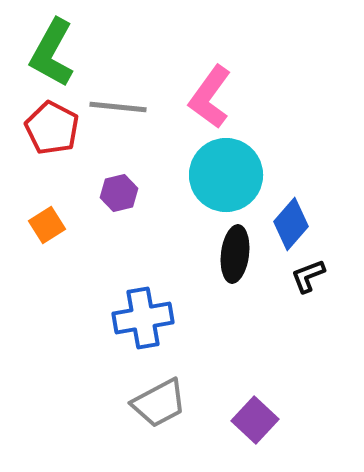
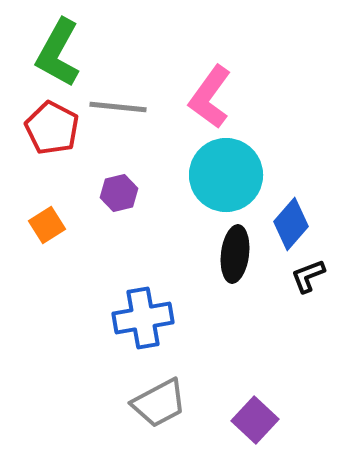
green L-shape: moved 6 px right
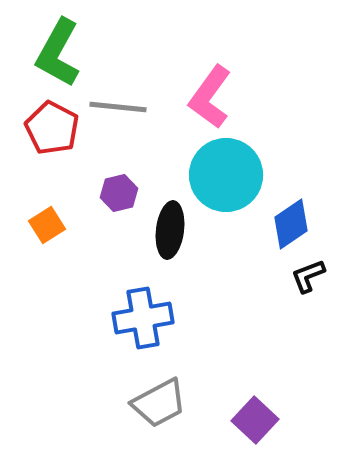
blue diamond: rotated 15 degrees clockwise
black ellipse: moved 65 px left, 24 px up
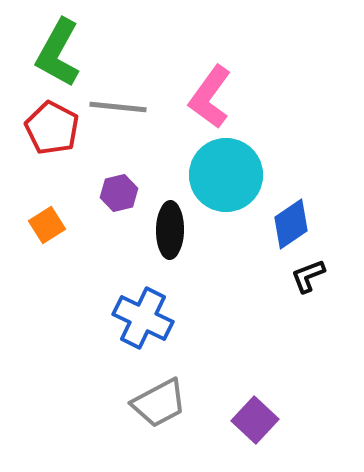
black ellipse: rotated 6 degrees counterclockwise
blue cross: rotated 36 degrees clockwise
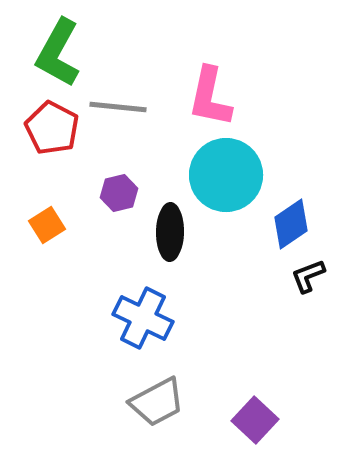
pink L-shape: rotated 24 degrees counterclockwise
black ellipse: moved 2 px down
gray trapezoid: moved 2 px left, 1 px up
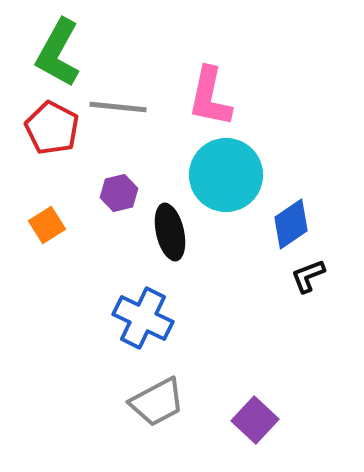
black ellipse: rotated 14 degrees counterclockwise
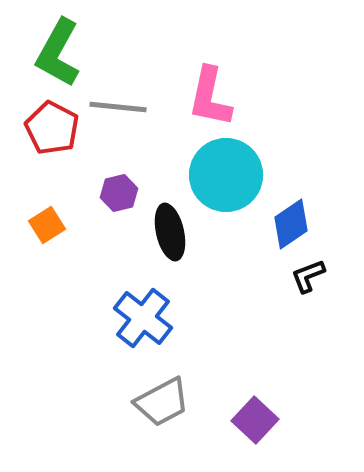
blue cross: rotated 12 degrees clockwise
gray trapezoid: moved 5 px right
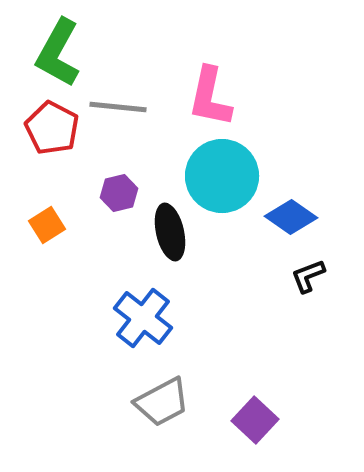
cyan circle: moved 4 px left, 1 px down
blue diamond: moved 7 px up; rotated 69 degrees clockwise
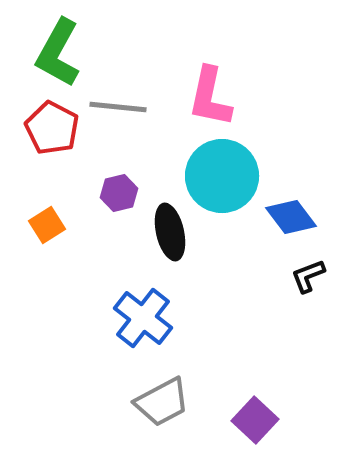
blue diamond: rotated 18 degrees clockwise
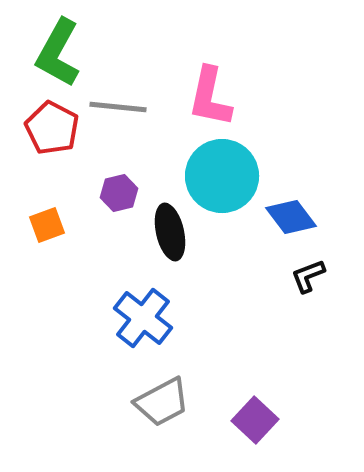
orange square: rotated 12 degrees clockwise
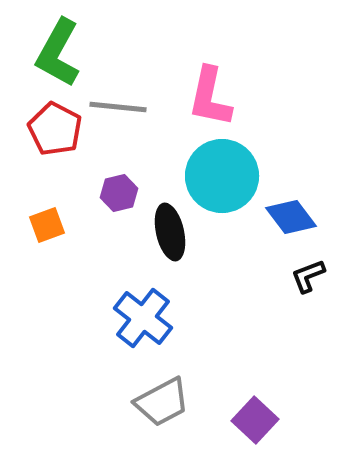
red pentagon: moved 3 px right, 1 px down
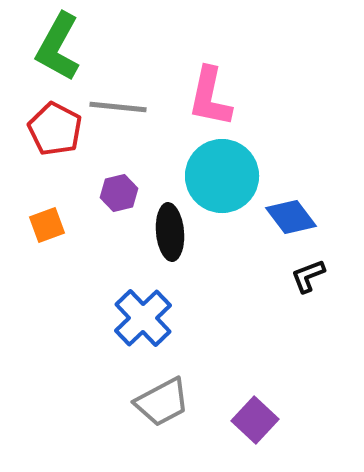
green L-shape: moved 6 px up
black ellipse: rotated 8 degrees clockwise
blue cross: rotated 8 degrees clockwise
